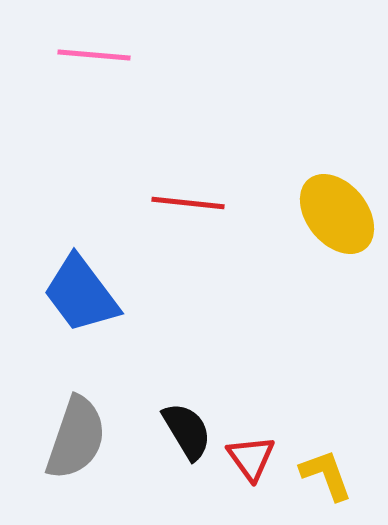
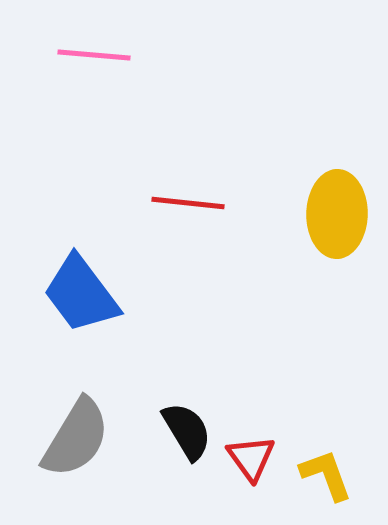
yellow ellipse: rotated 40 degrees clockwise
gray semicircle: rotated 12 degrees clockwise
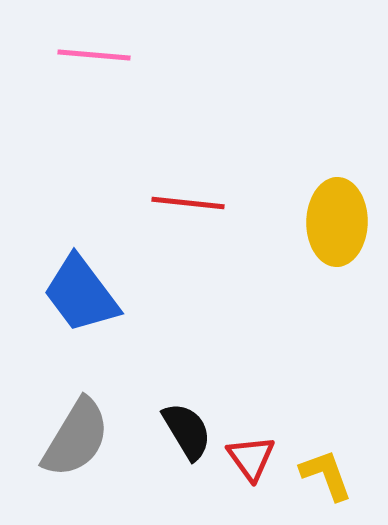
yellow ellipse: moved 8 px down
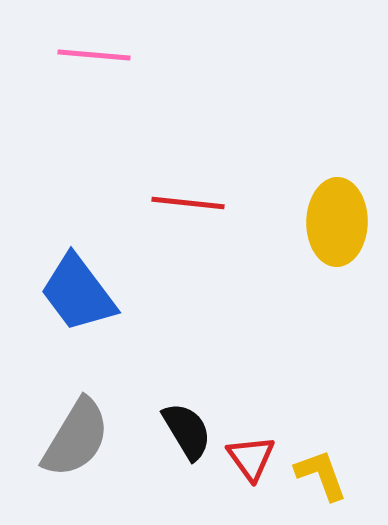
blue trapezoid: moved 3 px left, 1 px up
yellow L-shape: moved 5 px left
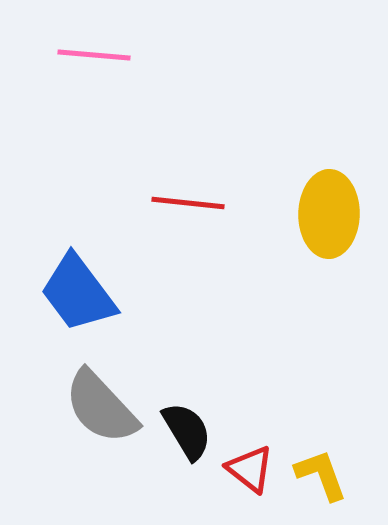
yellow ellipse: moved 8 px left, 8 px up
gray semicircle: moved 25 px right, 31 px up; rotated 106 degrees clockwise
red triangle: moved 1 px left, 11 px down; rotated 16 degrees counterclockwise
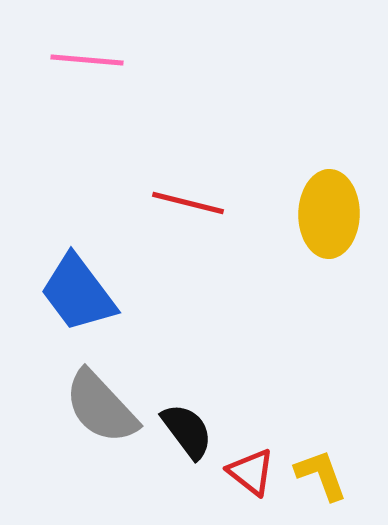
pink line: moved 7 px left, 5 px down
red line: rotated 8 degrees clockwise
black semicircle: rotated 6 degrees counterclockwise
red triangle: moved 1 px right, 3 px down
